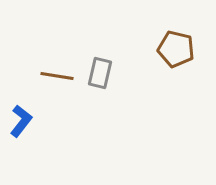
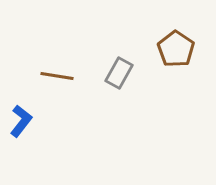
brown pentagon: rotated 21 degrees clockwise
gray rectangle: moved 19 px right; rotated 16 degrees clockwise
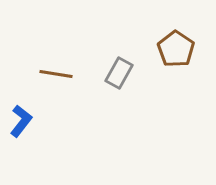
brown line: moved 1 px left, 2 px up
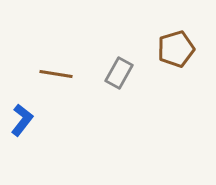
brown pentagon: rotated 21 degrees clockwise
blue L-shape: moved 1 px right, 1 px up
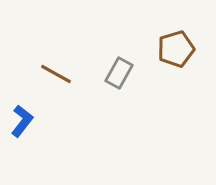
brown line: rotated 20 degrees clockwise
blue L-shape: moved 1 px down
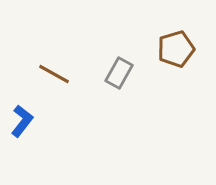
brown line: moved 2 px left
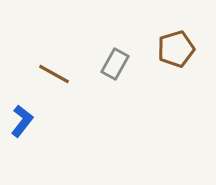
gray rectangle: moved 4 px left, 9 px up
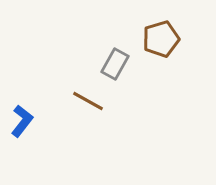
brown pentagon: moved 15 px left, 10 px up
brown line: moved 34 px right, 27 px down
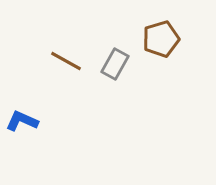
brown line: moved 22 px left, 40 px up
blue L-shape: rotated 104 degrees counterclockwise
